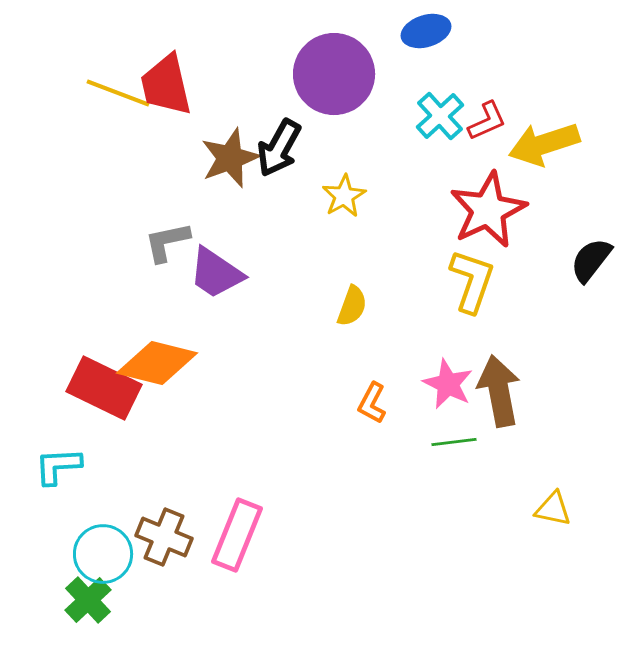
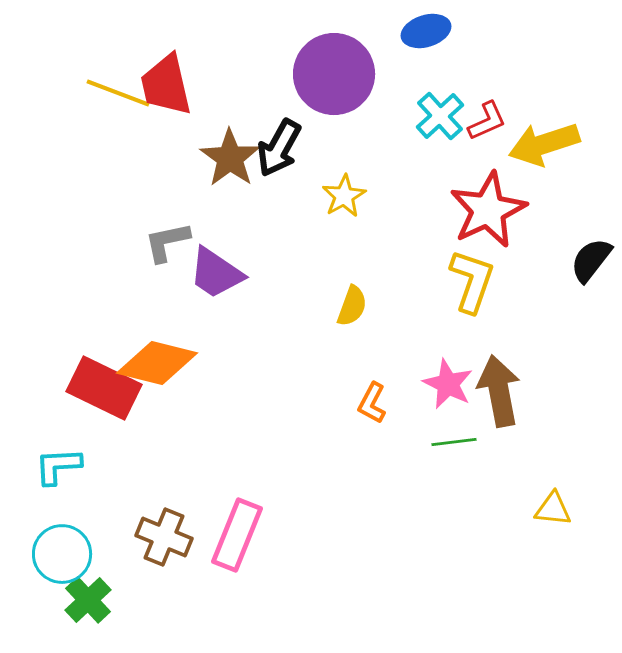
brown star: rotated 16 degrees counterclockwise
yellow triangle: rotated 6 degrees counterclockwise
cyan circle: moved 41 px left
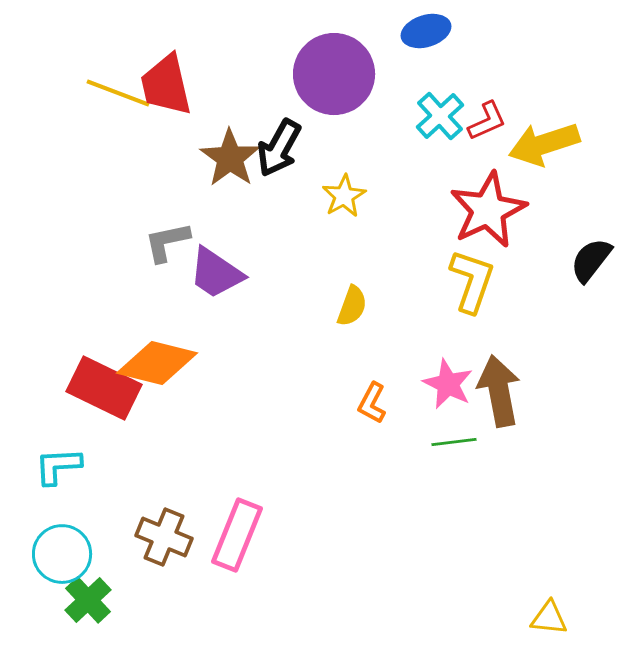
yellow triangle: moved 4 px left, 109 px down
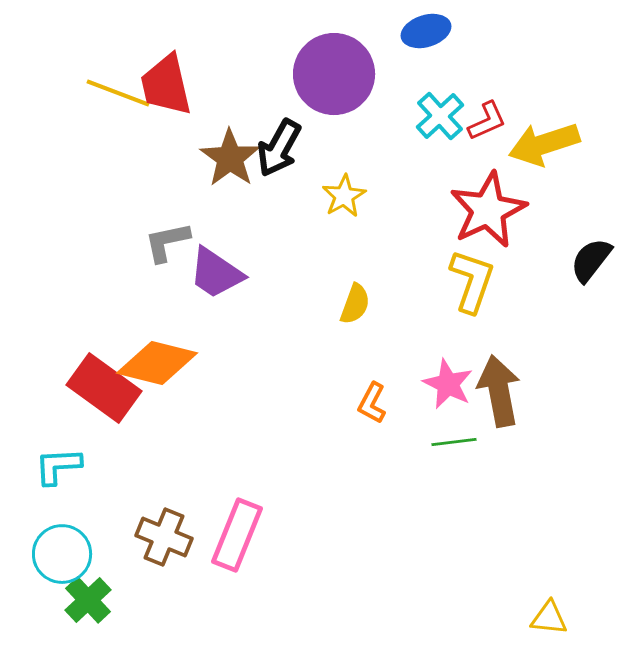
yellow semicircle: moved 3 px right, 2 px up
red rectangle: rotated 10 degrees clockwise
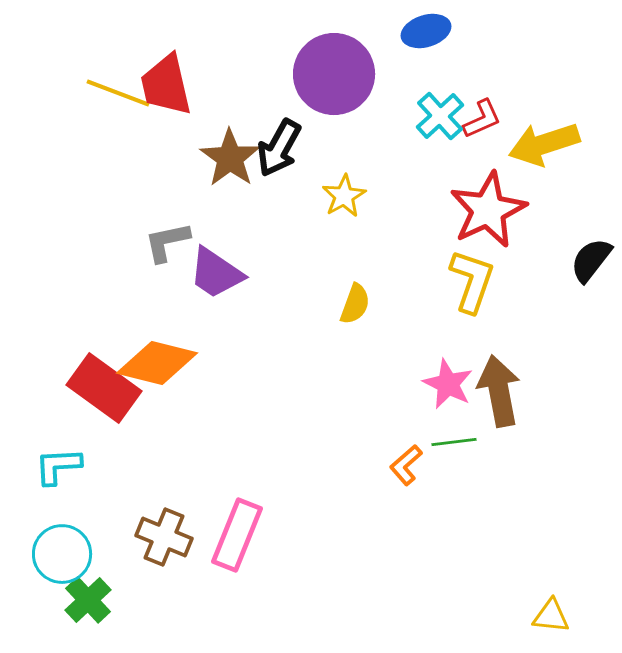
red L-shape: moved 5 px left, 2 px up
orange L-shape: moved 34 px right, 62 px down; rotated 21 degrees clockwise
yellow triangle: moved 2 px right, 2 px up
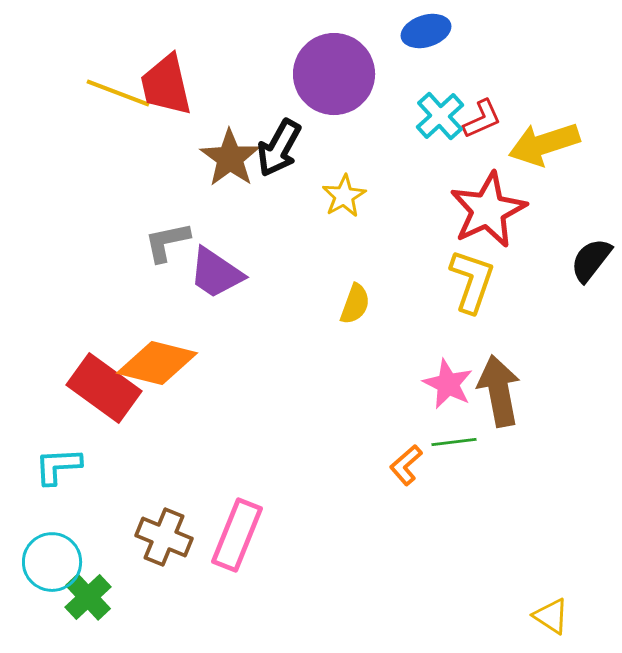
cyan circle: moved 10 px left, 8 px down
green cross: moved 3 px up
yellow triangle: rotated 27 degrees clockwise
